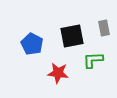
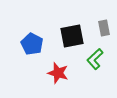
green L-shape: moved 2 px right, 1 px up; rotated 40 degrees counterclockwise
red star: rotated 10 degrees clockwise
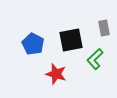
black square: moved 1 px left, 4 px down
blue pentagon: moved 1 px right
red star: moved 2 px left, 1 px down
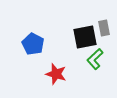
black square: moved 14 px right, 3 px up
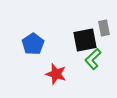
black square: moved 3 px down
blue pentagon: rotated 10 degrees clockwise
green L-shape: moved 2 px left
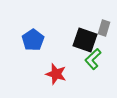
gray rectangle: rotated 28 degrees clockwise
black square: rotated 30 degrees clockwise
blue pentagon: moved 4 px up
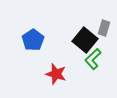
black square: rotated 20 degrees clockwise
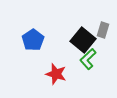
gray rectangle: moved 1 px left, 2 px down
black square: moved 2 px left
green L-shape: moved 5 px left
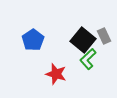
gray rectangle: moved 1 px right, 6 px down; rotated 42 degrees counterclockwise
